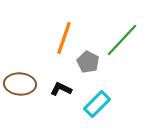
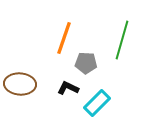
green line: rotated 27 degrees counterclockwise
gray pentagon: moved 2 px left, 1 px down; rotated 25 degrees counterclockwise
black L-shape: moved 7 px right, 1 px up
cyan rectangle: moved 1 px up
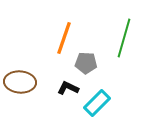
green line: moved 2 px right, 2 px up
brown ellipse: moved 2 px up
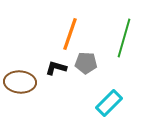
orange line: moved 6 px right, 4 px up
black L-shape: moved 12 px left, 20 px up; rotated 10 degrees counterclockwise
cyan rectangle: moved 12 px right
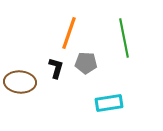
orange line: moved 1 px left, 1 px up
green line: rotated 27 degrees counterclockwise
black L-shape: rotated 90 degrees clockwise
cyan rectangle: rotated 36 degrees clockwise
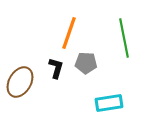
brown ellipse: rotated 64 degrees counterclockwise
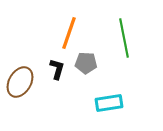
black L-shape: moved 1 px right, 1 px down
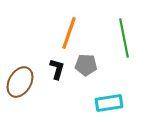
gray pentagon: moved 2 px down
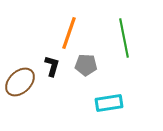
black L-shape: moved 5 px left, 3 px up
brown ellipse: rotated 16 degrees clockwise
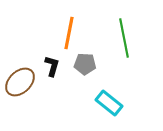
orange line: rotated 8 degrees counterclockwise
gray pentagon: moved 1 px left, 1 px up
cyan rectangle: rotated 48 degrees clockwise
